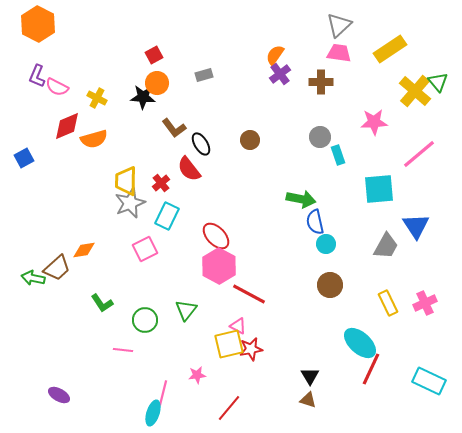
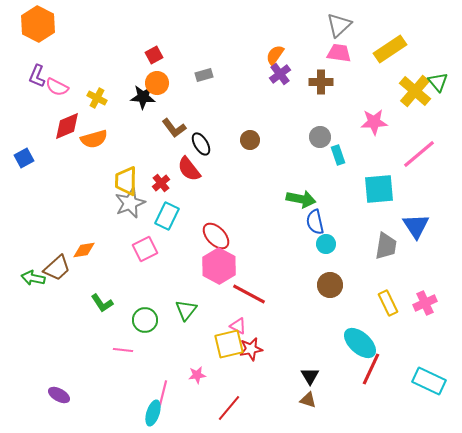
gray trapezoid at (386, 246): rotated 20 degrees counterclockwise
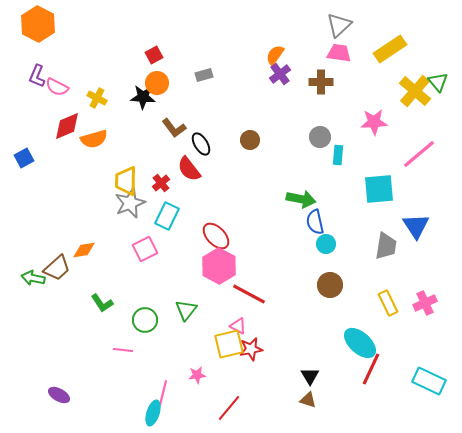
cyan rectangle at (338, 155): rotated 24 degrees clockwise
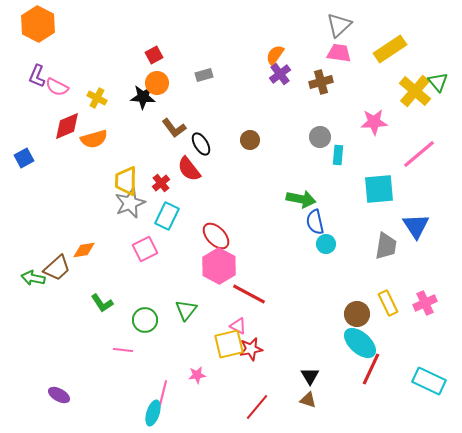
brown cross at (321, 82): rotated 15 degrees counterclockwise
brown circle at (330, 285): moved 27 px right, 29 px down
red line at (229, 408): moved 28 px right, 1 px up
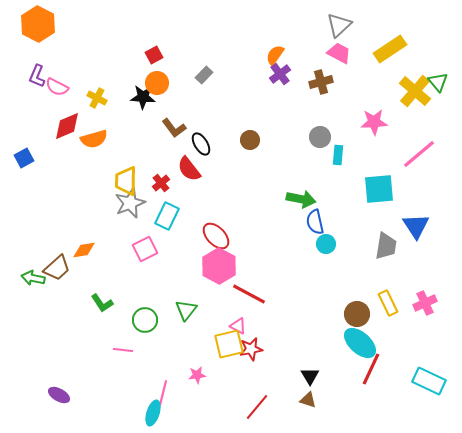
pink trapezoid at (339, 53): rotated 20 degrees clockwise
gray rectangle at (204, 75): rotated 30 degrees counterclockwise
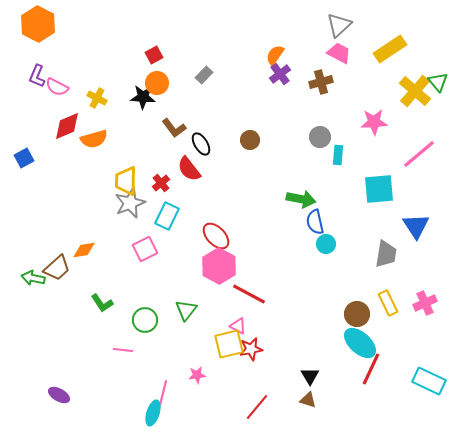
gray trapezoid at (386, 246): moved 8 px down
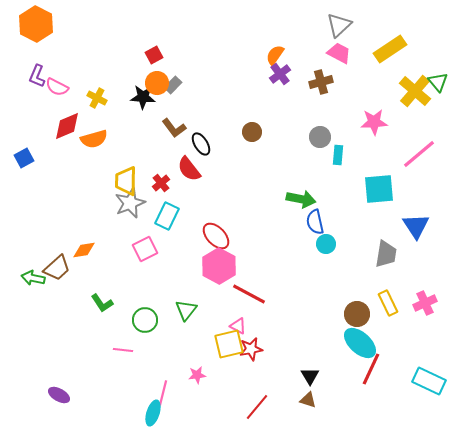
orange hexagon at (38, 24): moved 2 px left
gray rectangle at (204, 75): moved 31 px left, 10 px down
brown circle at (250, 140): moved 2 px right, 8 px up
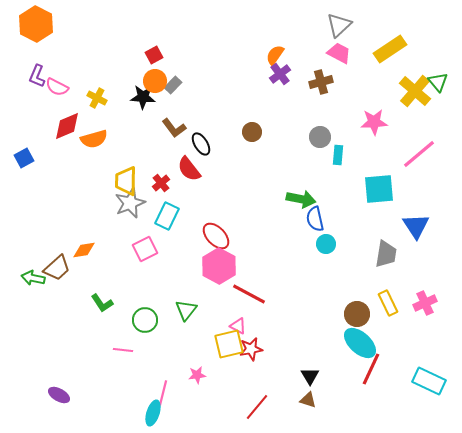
orange circle at (157, 83): moved 2 px left, 2 px up
blue semicircle at (315, 222): moved 3 px up
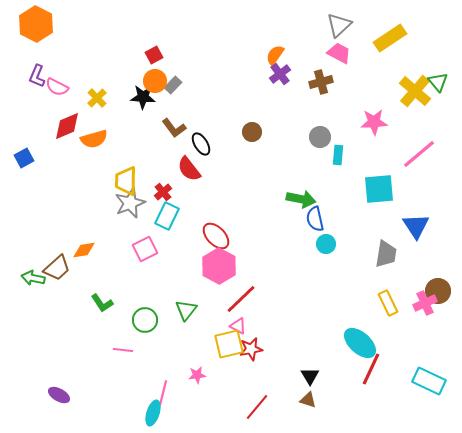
yellow rectangle at (390, 49): moved 11 px up
yellow cross at (97, 98): rotated 18 degrees clockwise
red cross at (161, 183): moved 2 px right, 9 px down
red line at (249, 294): moved 8 px left, 5 px down; rotated 72 degrees counterclockwise
brown circle at (357, 314): moved 81 px right, 23 px up
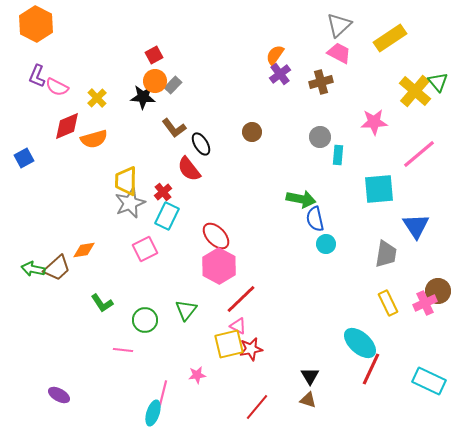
green arrow at (33, 278): moved 9 px up
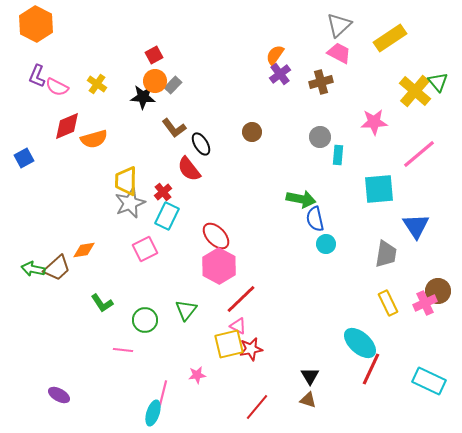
yellow cross at (97, 98): moved 14 px up; rotated 12 degrees counterclockwise
